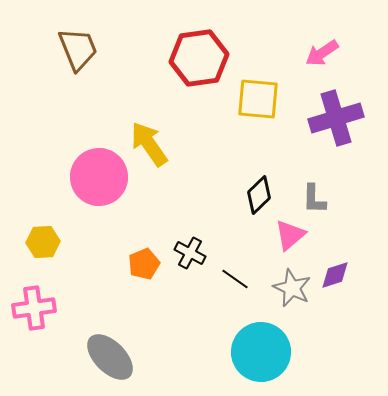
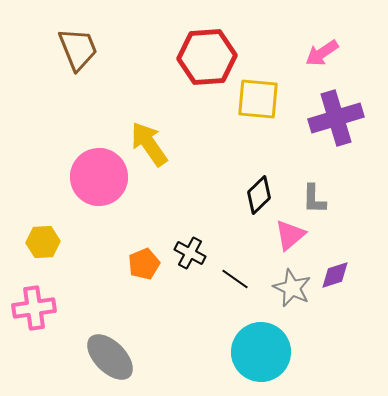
red hexagon: moved 8 px right, 1 px up; rotated 4 degrees clockwise
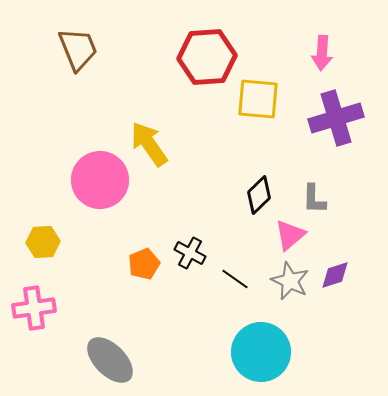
pink arrow: rotated 52 degrees counterclockwise
pink circle: moved 1 px right, 3 px down
gray star: moved 2 px left, 7 px up
gray ellipse: moved 3 px down
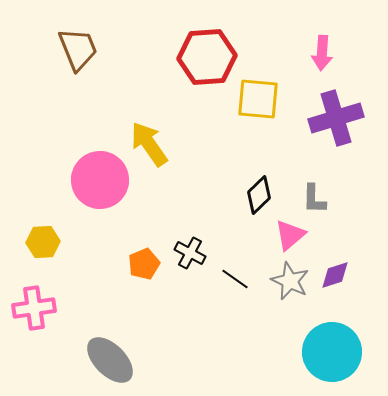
cyan circle: moved 71 px right
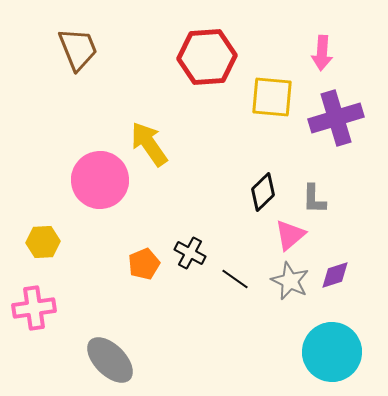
yellow square: moved 14 px right, 2 px up
black diamond: moved 4 px right, 3 px up
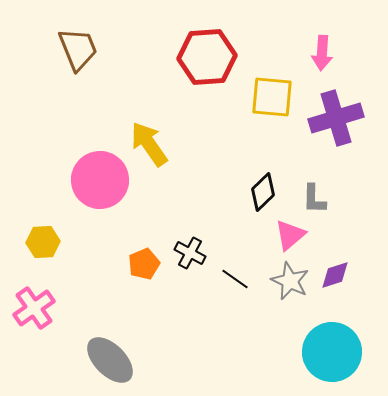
pink cross: rotated 27 degrees counterclockwise
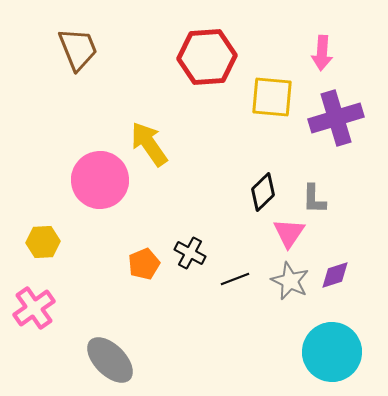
pink triangle: moved 1 px left, 2 px up; rotated 16 degrees counterclockwise
black line: rotated 56 degrees counterclockwise
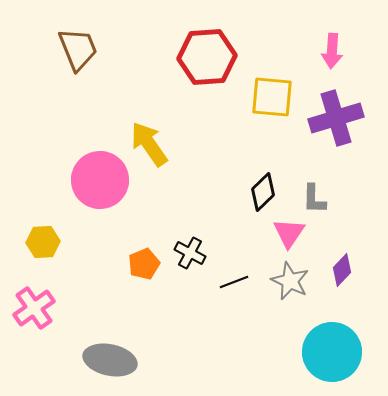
pink arrow: moved 10 px right, 2 px up
purple diamond: moved 7 px right, 5 px up; rotated 28 degrees counterclockwise
black line: moved 1 px left, 3 px down
gray ellipse: rotated 33 degrees counterclockwise
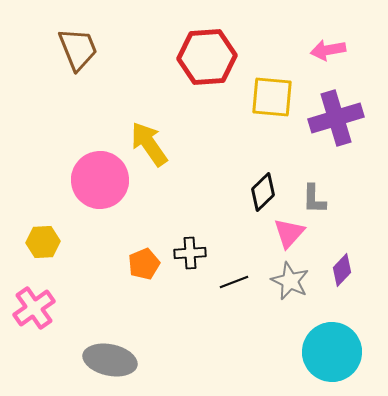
pink arrow: moved 4 px left, 1 px up; rotated 76 degrees clockwise
pink triangle: rotated 8 degrees clockwise
black cross: rotated 32 degrees counterclockwise
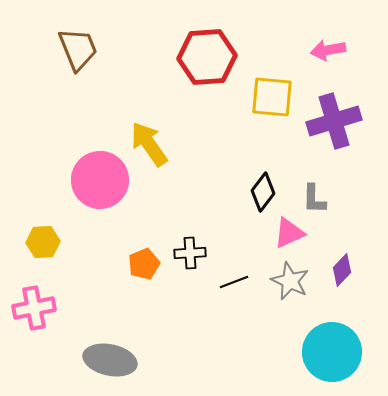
purple cross: moved 2 px left, 3 px down
black diamond: rotated 9 degrees counterclockwise
pink triangle: rotated 24 degrees clockwise
pink cross: rotated 24 degrees clockwise
